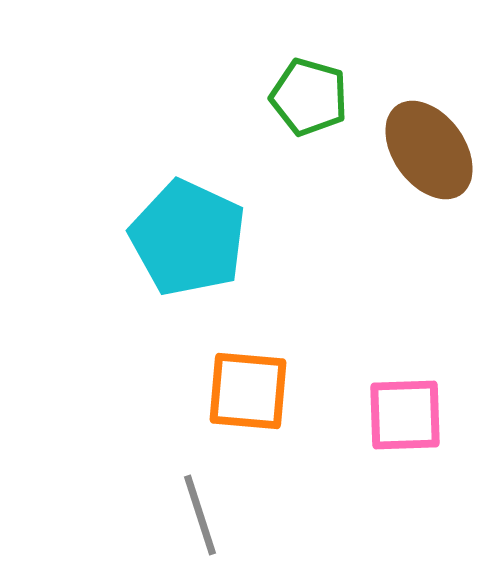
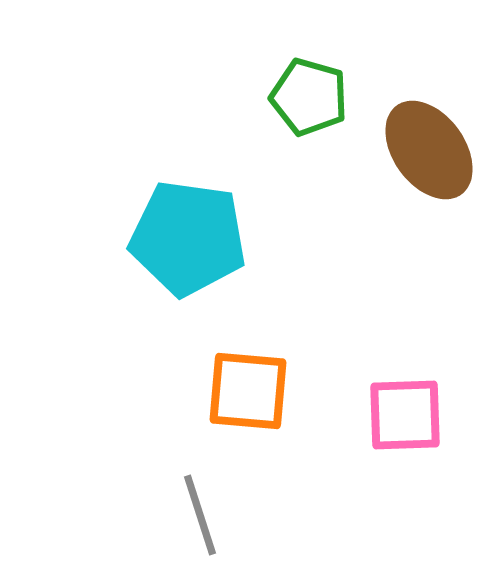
cyan pentagon: rotated 17 degrees counterclockwise
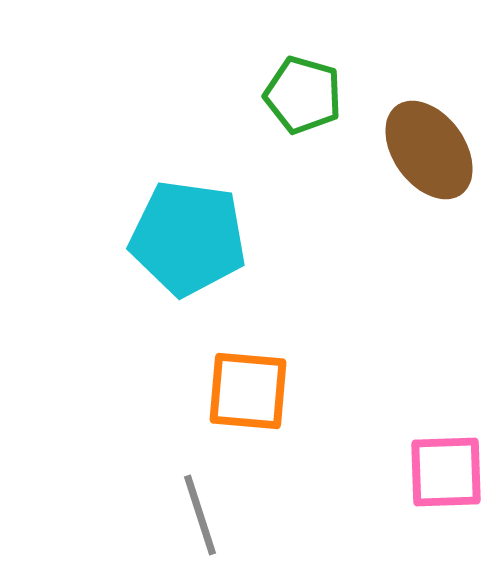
green pentagon: moved 6 px left, 2 px up
pink square: moved 41 px right, 57 px down
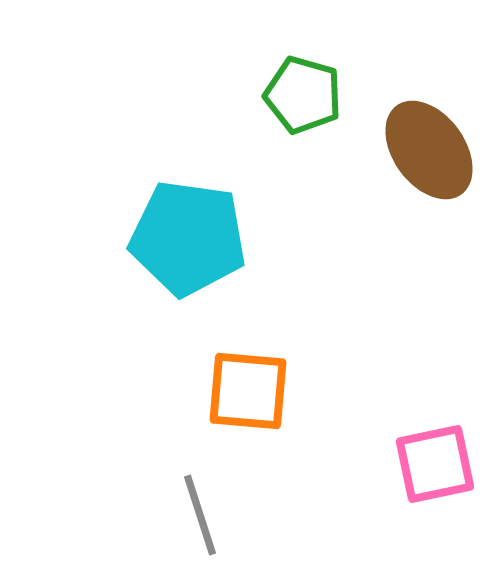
pink square: moved 11 px left, 8 px up; rotated 10 degrees counterclockwise
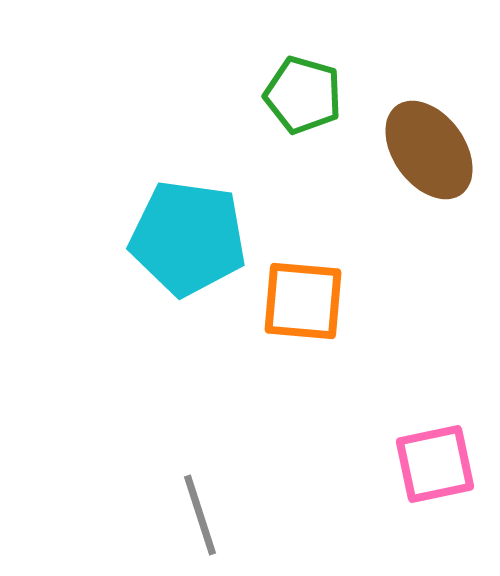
orange square: moved 55 px right, 90 px up
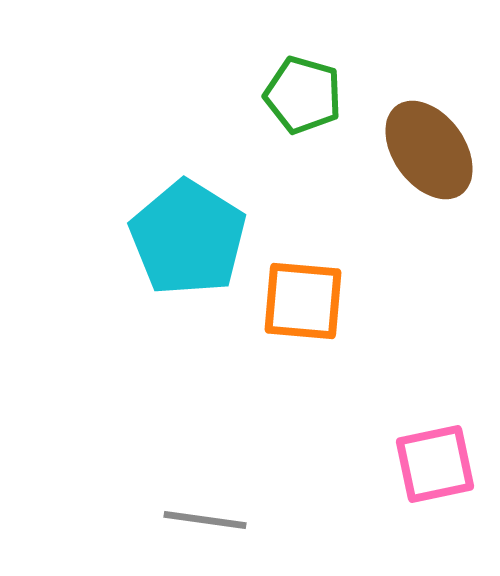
cyan pentagon: rotated 24 degrees clockwise
gray line: moved 5 px right, 5 px down; rotated 64 degrees counterclockwise
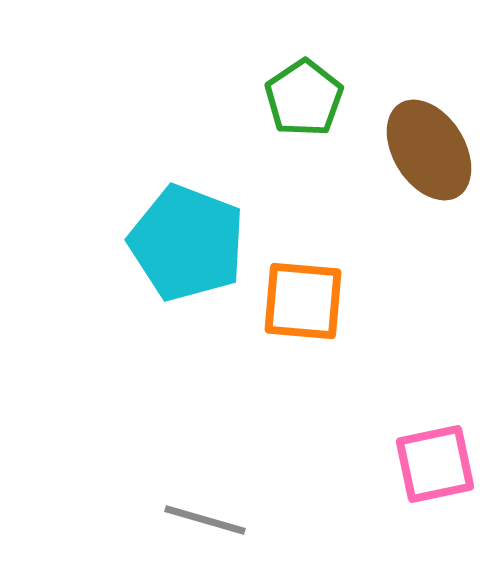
green pentagon: moved 1 px right, 3 px down; rotated 22 degrees clockwise
brown ellipse: rotated 4 degrees clockwise
cyan pentagon: moved 1 px left, 5 px down; rotated 11 degrees counterclockwise
gray line: rotated 8 degrees clockwise
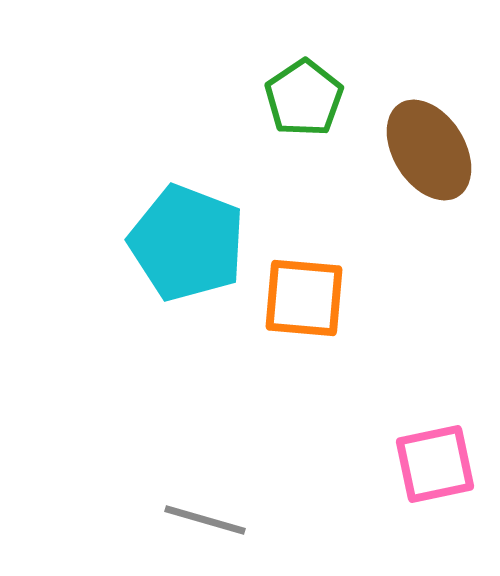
orange square: moved 1 px right, 3 px up
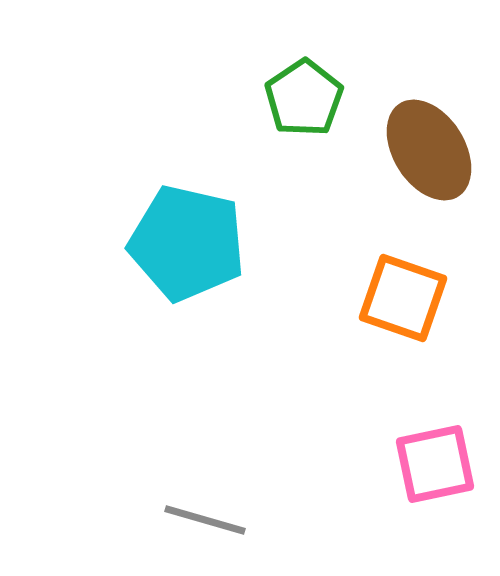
cyan pentagon: rotated 8 degrees counterclockwise
orange square: moved 99 px right; rotated 14 degrees clockwise
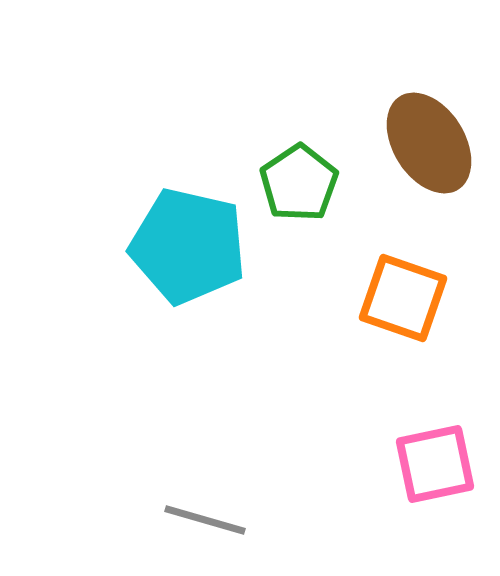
green pentagon: moved 5 px left, 85 px down
brown ellipse: moved 7 px up
cyan pentagon: moved 1 px right, 3 px down
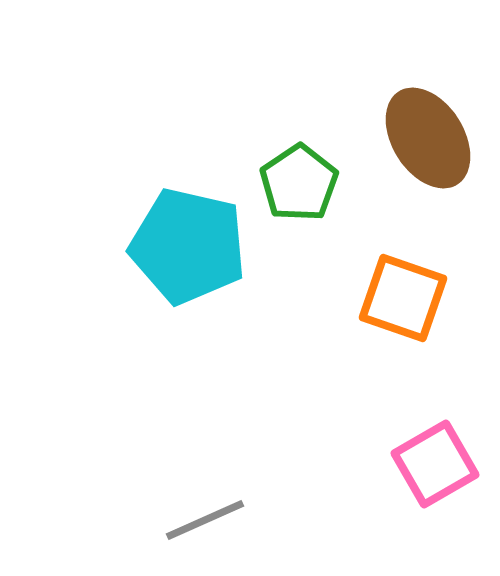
brown ellipse: moved 1 px left, 5 px up
pink square: rotated 18 degrees counterclockwise
gray line: rotated 40 degrees counterclockwise
